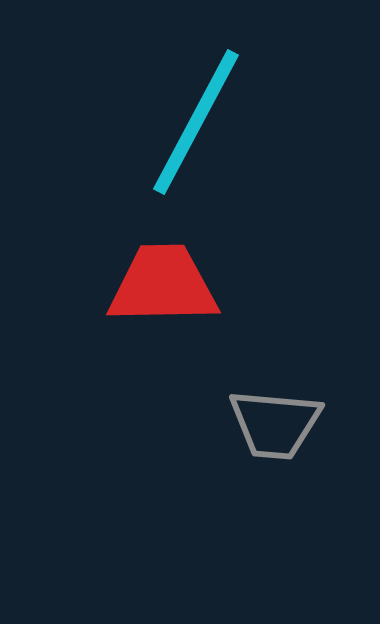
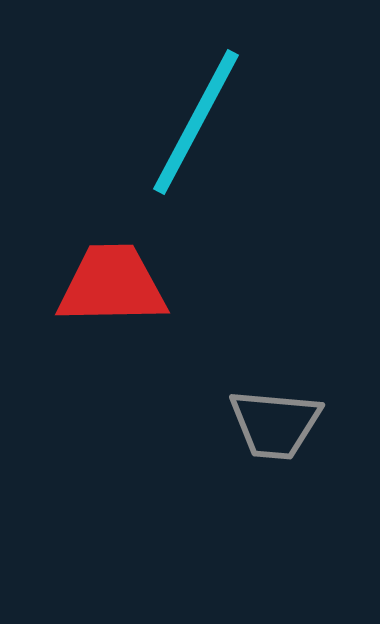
red trapezoid: moved 51 px left
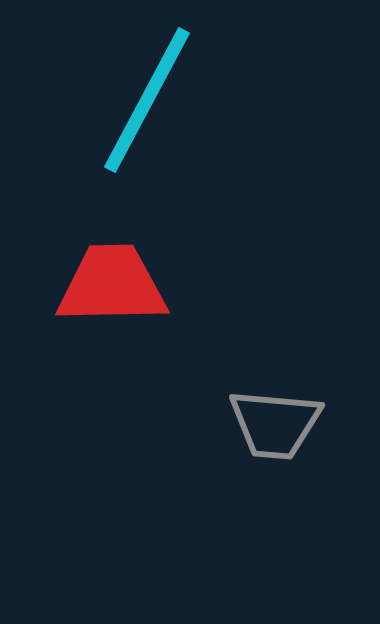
cyan line: moved 49 px left, 22 px up
